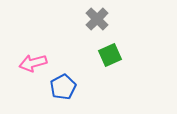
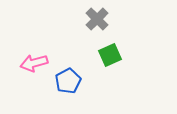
pink arrow: moved 1 px right
blue pentagon: moved 5 px right, 6 px up
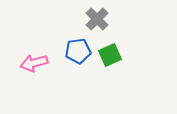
blue pentagon: moved 10 px right, 30 px up; rotated 20 degrees clockwise
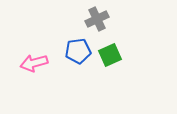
gray cross: rotated 20 degrees clockwise
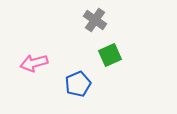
gray cross: moved 2 px left, 1 px down; rotated 30 degrees counterclockwise
blue pentagon: moved 33 px down; rotated 15 degrees counterclockwise
